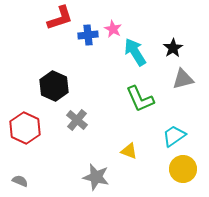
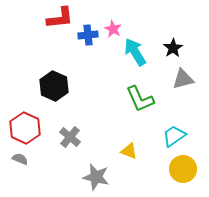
red L-shape: rotated 12 degrees clockwise
gray cross: moved 7 px left, 17 px down
gray semicircle: moved 22 px up
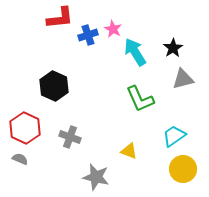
blue cross: rotated 12 degrees counterclockwise
gray cross: rotated 20 degrees counterclockwise
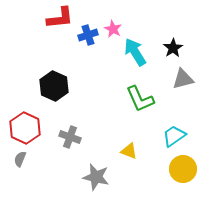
gray semicircle: rotated 91 degrees counterclockwise
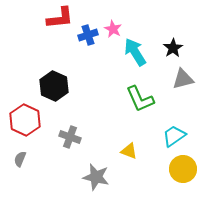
red hexagon: moved 8 px up
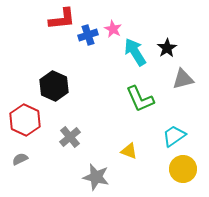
red L-shape: moved 2 px right, 1 px down
black star: moved 6 px left
gray cross: rotated 30 degrees clockwise
gray semicircle: rotated 42 degrees clockwise
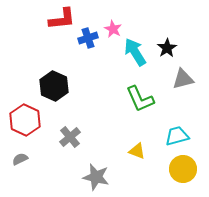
blue cross: moved 3 px down
cyan trapezoid: moved 3 px right; rotated 20 degrees clockwise
yellow triangle: moved 8 px right
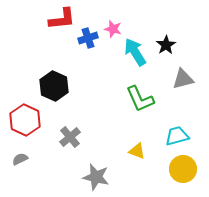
pink star: rotated 12 degrees counterclockwise
black star: moved 1 px left, 3 px up
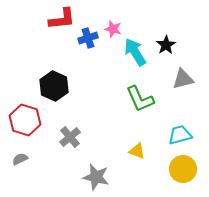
red hexagon: rotated 8 degrees counterclockwise
cyan trapezoid: moved 3 px right, 1 px up
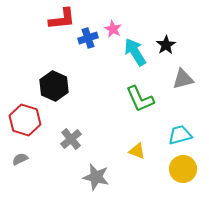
pink star: rotated 12 degrees clockwise
gray cross: moved 1 px right, 2 px down
